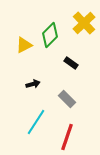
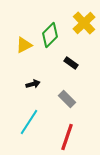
cyan line: moved 7 px left
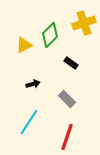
yellow cross: rotated 25 degrees clockwise
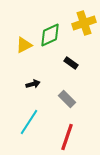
green diamond: rotated 20 degrees clockwise
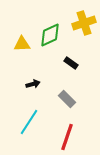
yellow triangle: moved 2 px left, 1 px up; rotated 24 degrees clockwise
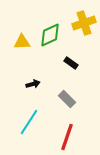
yellow triangle: moved 2 px up
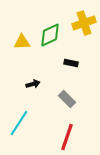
black rectangle: rotated 24 degrees counterclockwise
cyan line: moved 10 px left, 1 px down
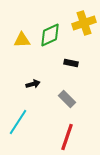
yellow triangle: moved 2 px up
cyan line: moved 1 px left, 1 px up
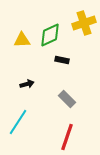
black rectangle: moved 9 px left, 3 px up
black arrow: moved 6 px left
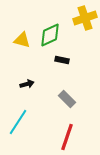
yellow cross: moved 1 px right, 5 px up
yellow triangle: rotated 18 degrees clockwise
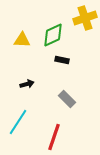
green diamond: moved 3 px right
yellow triangle: rotated 12 degrees counterclockwise
red line: moved 13 px left
